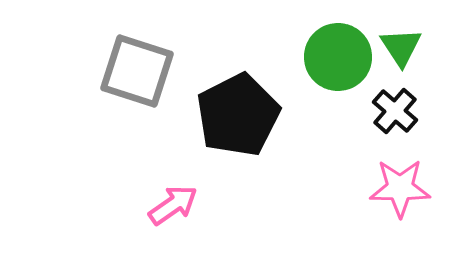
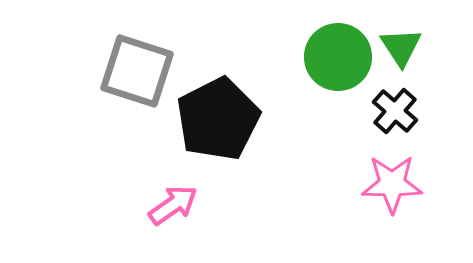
black pentagon: moved 20 px left, 4 px down
pink star: moved 8 px left, 4 px up
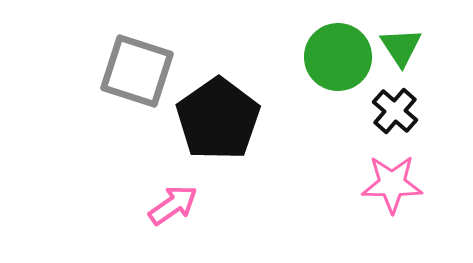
black pentagon: rotated 8 degrees counterclockwise
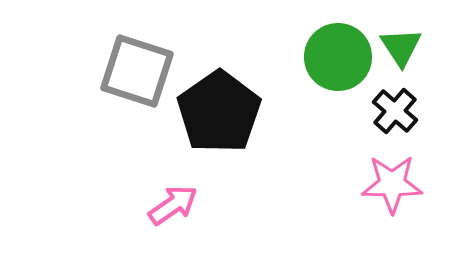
black pentagon: moved 1 px right, 7 px up
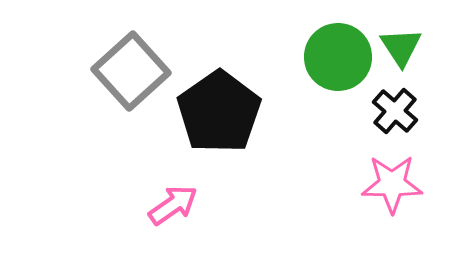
gray square: moved 6 px left; rotated 30 degrees clockwise
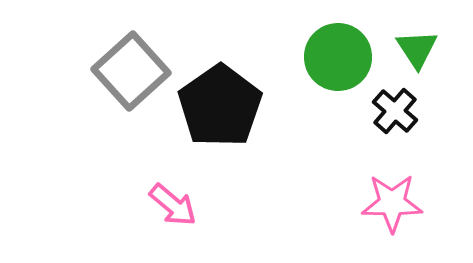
green triangle: moved 16 px right, 2 px down
black pentagon: moved 1 px right, 6 px up
pink star: moved 19 px down
pink arrow: rotated 75 degrees clockwise
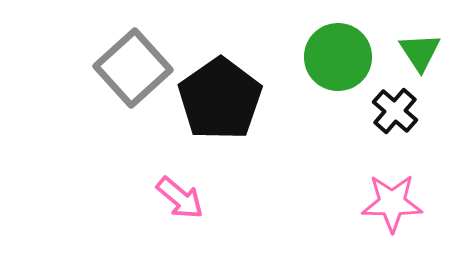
green triangle: moved 3 px right, 3 px down
gray square: moved 2 px right, 3 px up
black pentagon: moved 7 px up
pink arrow: moved 7 px right, 7 px up
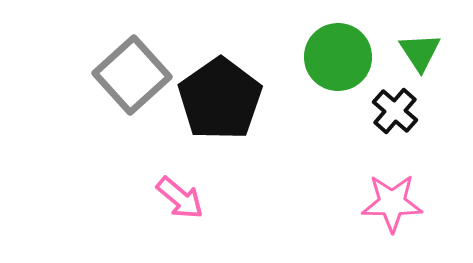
gray square: moved 1 px left, 7 px down
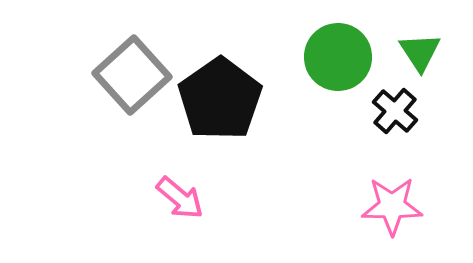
pink star: moved 3 px down
